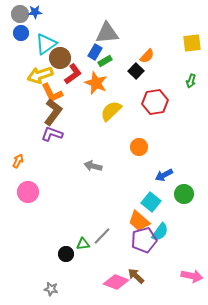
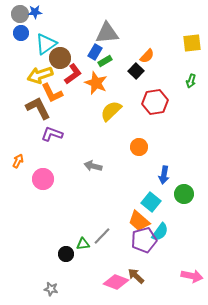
brown L-shape: moved 15 px left, 4 px up; rotated 64 degrees counterclockwise
blue arrow: rotated 54 degrees counterclockwise
pink circle: moved 15 px right, 13 px up
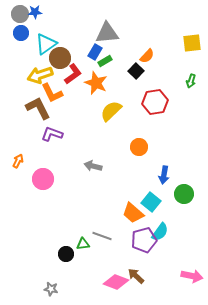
orange trapezoid: moved 6 px left, 8 px up
gray line: rotated 66 degrees clockwise
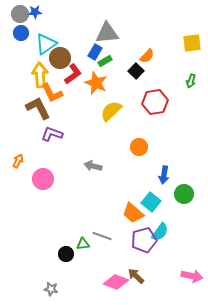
yellow arrow: rotated 105 degrees clockwise
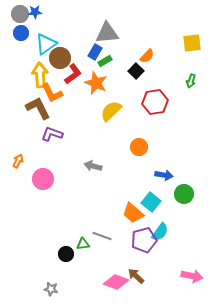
blue arrow: rotated 90 degrees counterclockwise
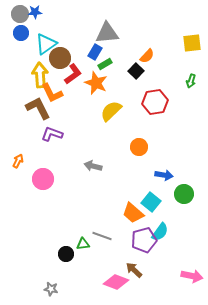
green rectangle: moved 3 px down
brown arrow: moved 2 px left, 6 px up
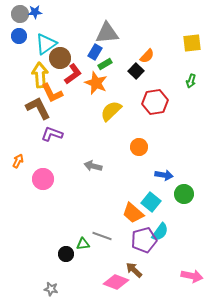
blue circle: moved 2 px left, 3 px down
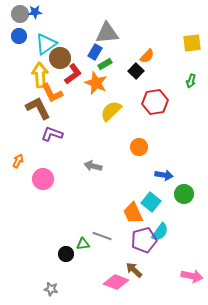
orange trapezoid: rotated 25 degrees clockwise
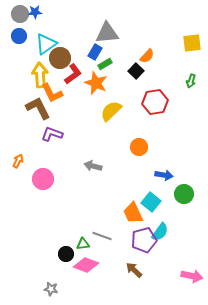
pink diamond: moved 30 px left, 17 px up
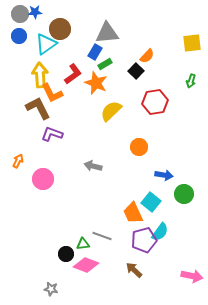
brown circle: moved 29 px up
